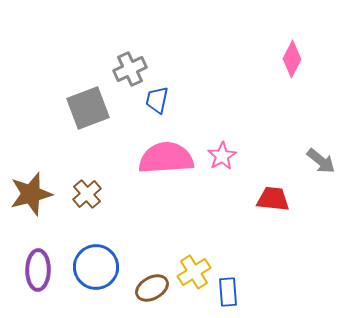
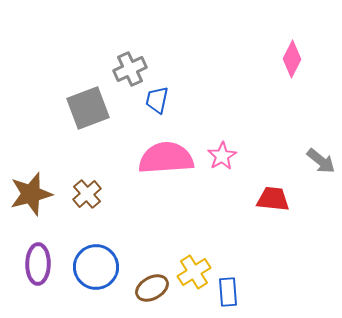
purple ellipse: moved 6 px up
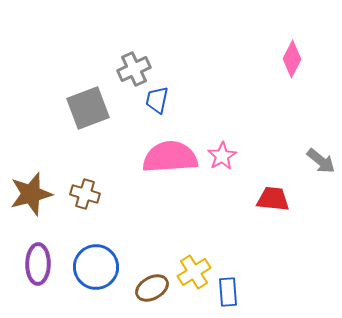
gray cross: moved 4 px right
pink semicircle: moved 4 px right, 1 px up
brown cross: moved 2 px left; rotated 32 degrees counterclockwise
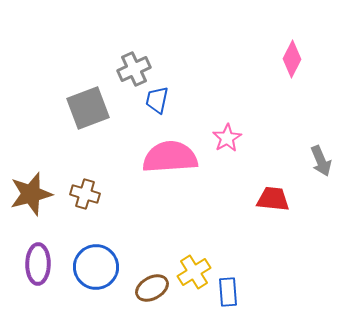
pink star: moved 5 px right, 18 px up
gray arrow: rotated 28 degrees clockwise
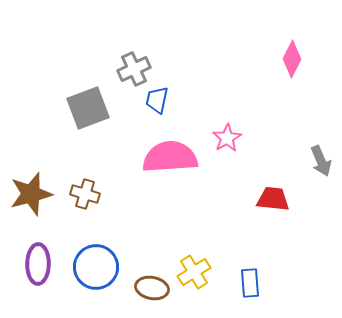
brown ellipse: rotated 40 degrees clockwise
blue rectangle: moved 22 px right, 9 px up
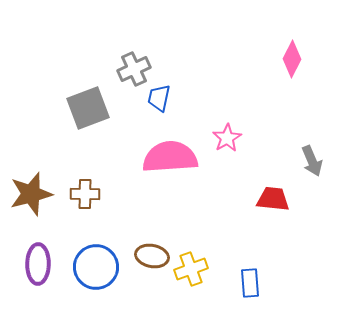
blue trapezoid: moved 2 px right, 2 px up
gray arrow: moved 9 px left
brown cross: rotated 16 degrees counterclockwise
yellow cross: moved 3 px left, 3 px up; rotated 12 degrees clockwise
brown ellipse: moved 32 px up
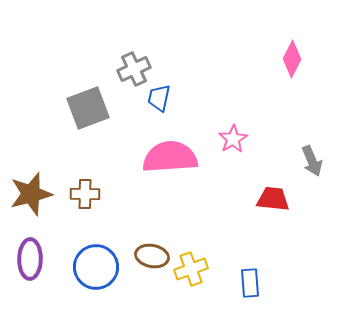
pink star: moved 6 px right, 1 px down
purple ellipse: moved 8 px left, 5 px up
